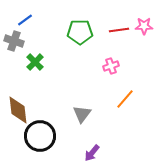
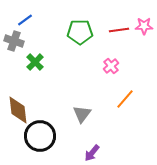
pink cross: rotated 21 degrees counterclockwise
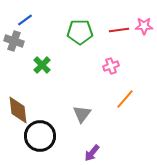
green cross: moved 7 px right, 3 px down
pink cross: rotated 21 degrees clockwise
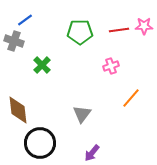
orange line: moved 6 px right, 1 px up
black circle: moved 7 px down
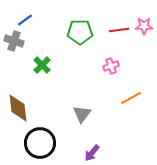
orange line: rotated 20 degrees clockwise
brown diamond: moved 2 px up
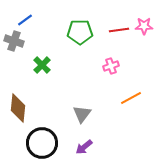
brown diamond: rotated 12 degrees clockwise
black circle: moved 2 px right
purple arrow: moved 8 px left, 6 px up; rotated 12 degrees clockwise
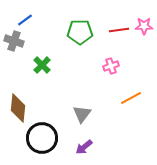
black circle: moved 5 px up
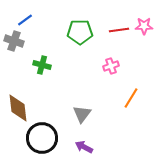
green cross: rotated 30 degrees counterclockwise
orange line: rotated 30 degrees counterclockwise
brown diamond: rotated 12 degrees counterclockwise
purple arrow: rotated 66 degrees clockwise
